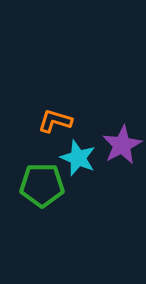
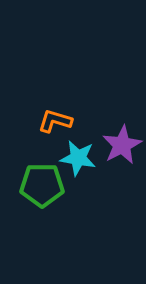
cyan star: rotated 12 degrees counterclockwise
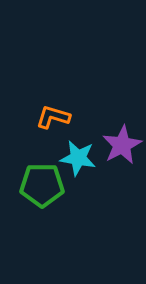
orange L-shape: moved 2 px left, 4 px up
